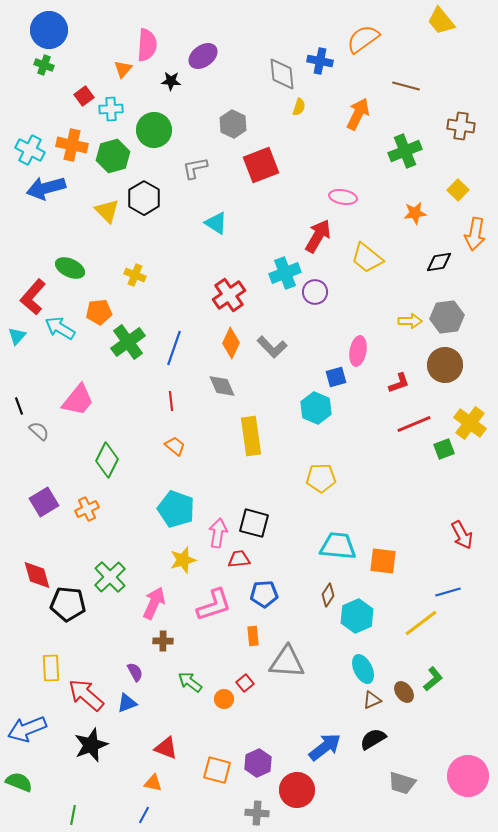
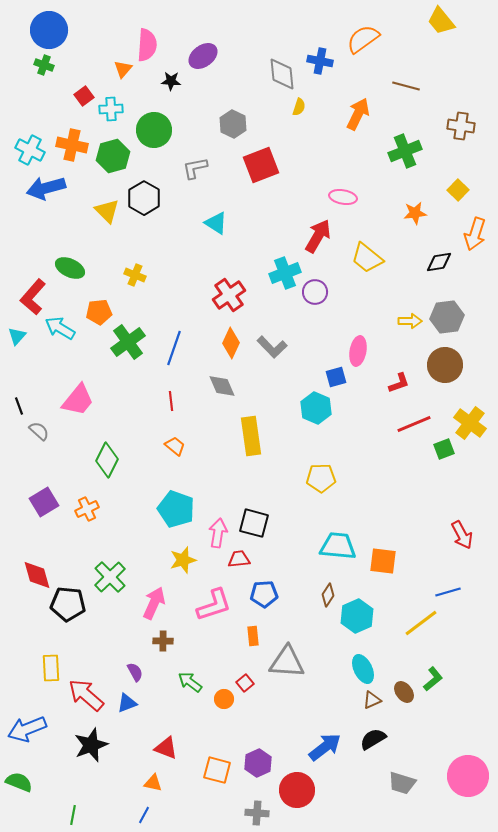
orange arrow at (475, 234): rotated 8 degrees clockwise
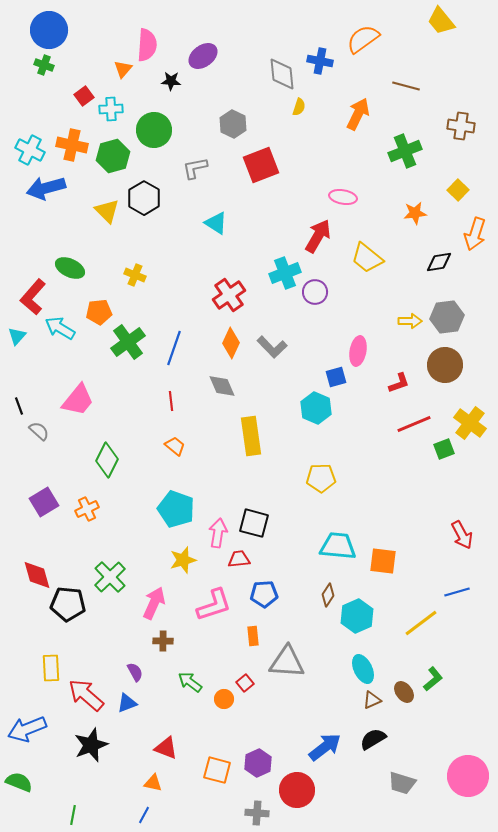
blue line at (448, 592): moved 9 px right
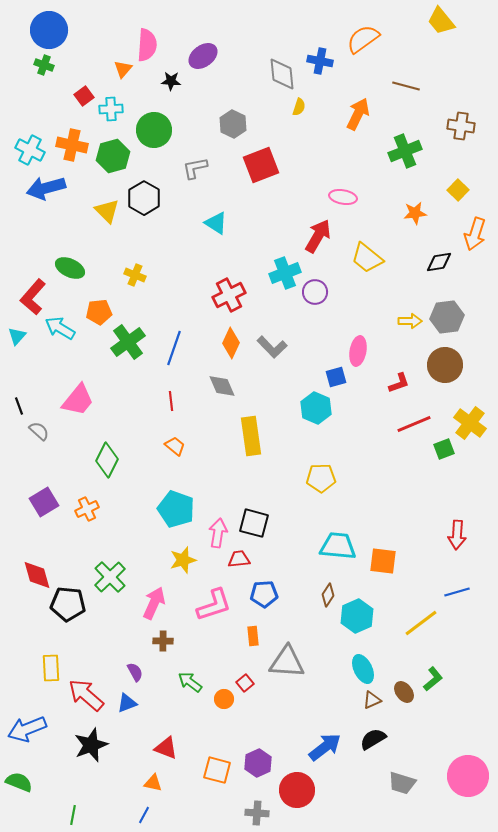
red cross at (229, 295): rotated 8 degrees clockwise
red arrow at (462, 535): moved 5 px left; rotated 32 degrees clockwise
